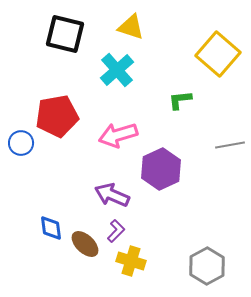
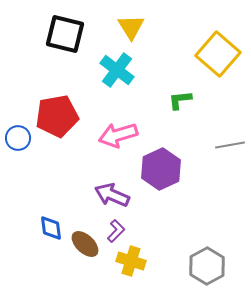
yellow triangle: rotated 40 degrees clockwise
cyan cross: rotated 12 degrees counterclockwise
blue circle: moved 3 px left, 5 px up
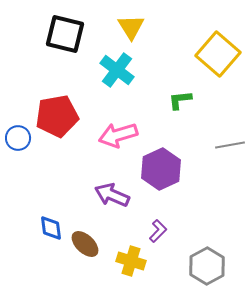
purple L-shape: moved 42 px right
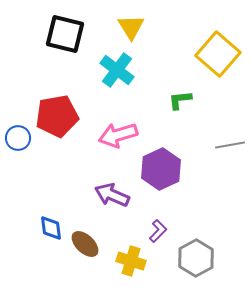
gray hexagon: moved 11 px left, 8 px up
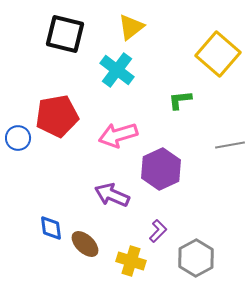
yellow triangle: rotated 24 degrees clockwise
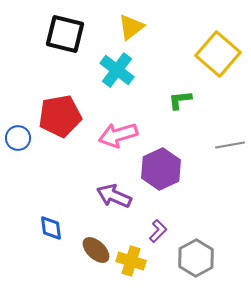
red pentagon: moved 3 px right
purple arrow: moved 2 px right, 1 px down
brown ellipse: moved 11 px right, 6 px down
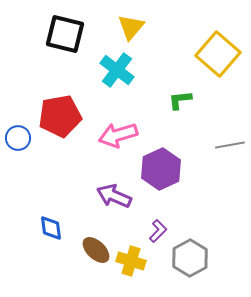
yellow triangle: rotated 12 degrees counterclockwise
gray hexagon: moved 6 px left
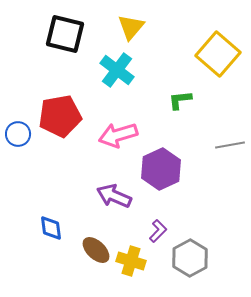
blue circle: moved 4 px up
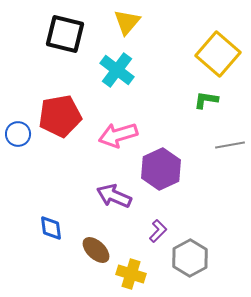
yellow triangle: moved 4 px left, 5 px up
green L-shape: moved 26 px right; rotated 15 degrees clockwise
yellow cross: moved 13 px down
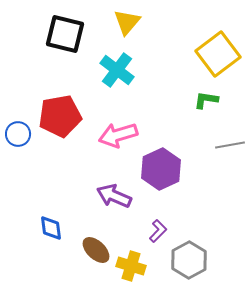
yellow square: rotated 12 degrees clockwise
gray hexagon: moved 1 px left, 2 px down
yellow cross: moved 8 px up
